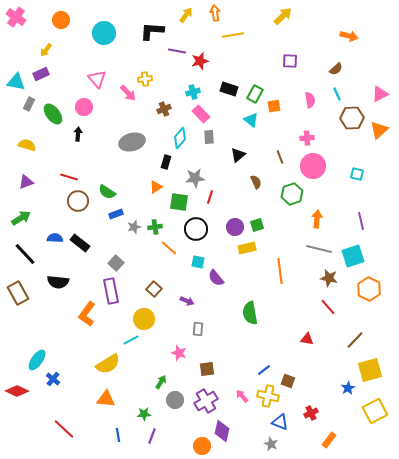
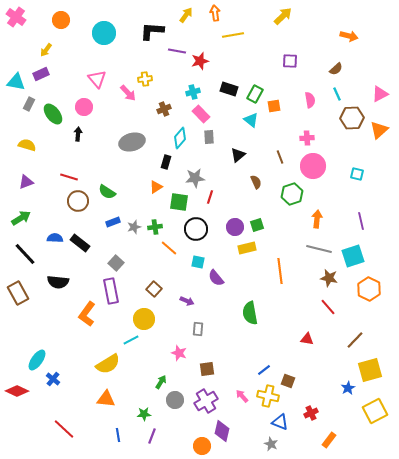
blue rectangle at (116, 214): moved 3 px left, 8 px down
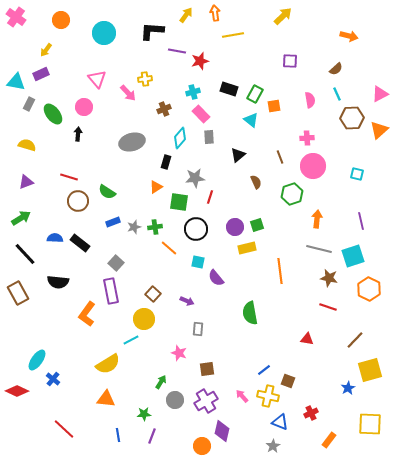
brown square at (154, 289): moved 1 px left, 5 px down
red line at (328, 307): rotated 30 degrees counterclockwise
yellow square at (375, 411): moved 5 px left, 13 px down; rotated 30 degrees clockwise
gray star at (271, 444): moved 2 px right, 2 px down; rotated 16 degrees clockwise
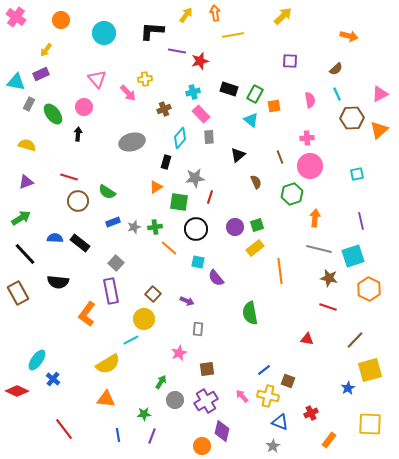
pink circle at (313, 166): moved 3 px left
cyan square at (357, 174): rotated 24 degrees counterclockwise
orange arrow at (317, 219): moved 2 px left, 1 px up
yellow rectangle at (247, 248): moved 8 px right; rotated 24 degrees counterclockwise
pink star at (179, 353): rotated 28 degrees clockwise
red line at (64, 429): rotated 10 degrees clockwise
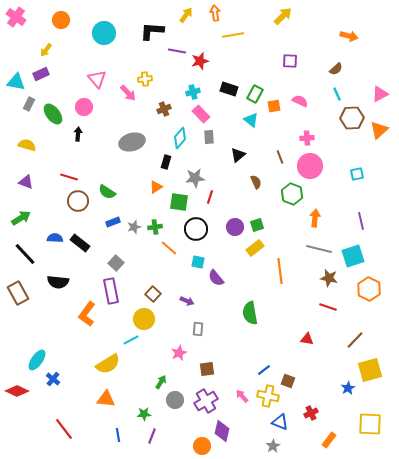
pink semicircle at (310, 100): moved 10 px left, 1 px down; rotated 56 degrees counterclockwise
purple triangle at (26, 182): rotated 42 degrees clockwise
green hexagon at (292, 194): rotated 20 degrees counterclockwise
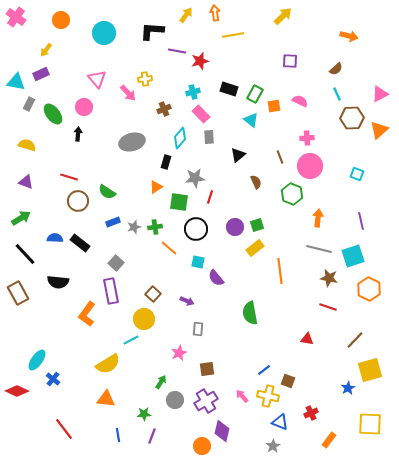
cyan square at (357, 174): rotated 32 degrees clockwise
orange arrow at (315, 218): moved 3 px right
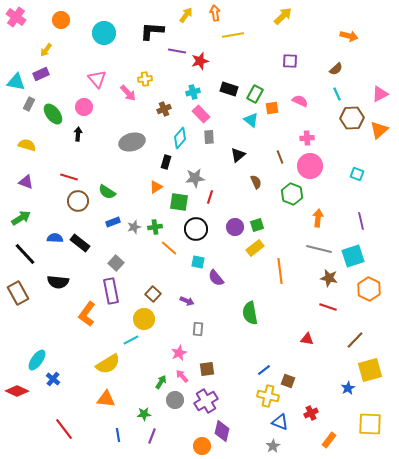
orange square at (274, 106): moved 2 px left, 2 px down
pink arrow at (242, 396): moved 60 px left, 20 px up
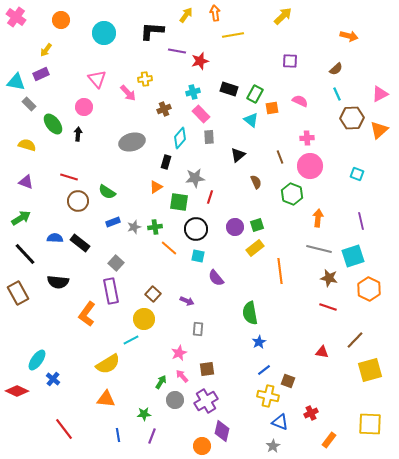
gray rectangle at (29, 104): rotated 72 degrees counterclockwise
green ellipse at (53, 114): moved 10 px down
cyan square at (198, 262): moved 6 px up
red triangle at (307, 339): moved 15 px right, 13 px down
blue star at (348, 388): moved 89 px left, 46 px up
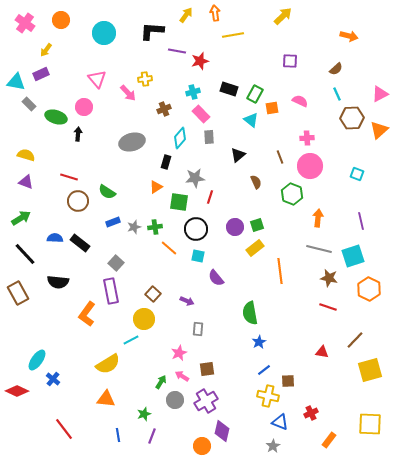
pink cross at (16, 17): moved 9 px right, 6 px down
green ellipse at (53, 124): moved 3 px right, 7 px up; rotated 35 degrees counterclockwise
yellow semicircle at (27, 145): moved 1 px left, 10 px down
pink arrow at (182, 376): rotated 16 degrees counterclockwise
brown square at (288, 381): rotated 24 degrees counterclockwise
green star at (144, 414): rotated 16 degrees counterclockwise
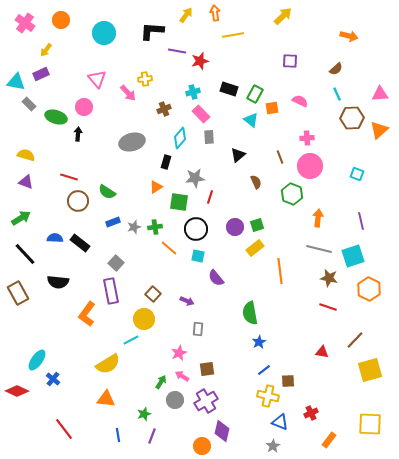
pink triangle at (380, 94): rotated 24 degrees clockwise
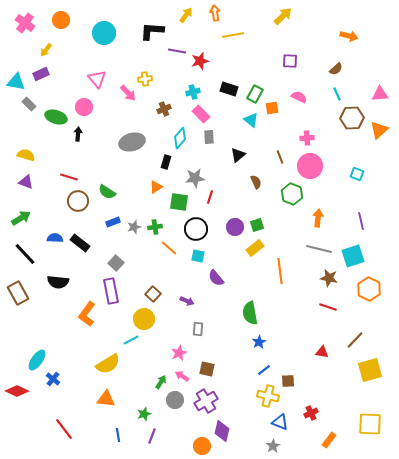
pink semicircle at (300, 101): moved 1 px left, 4 px up
brown square at (207, 369): rotated 21 degrees clockwise
